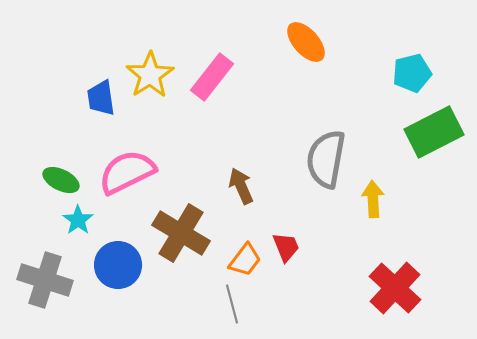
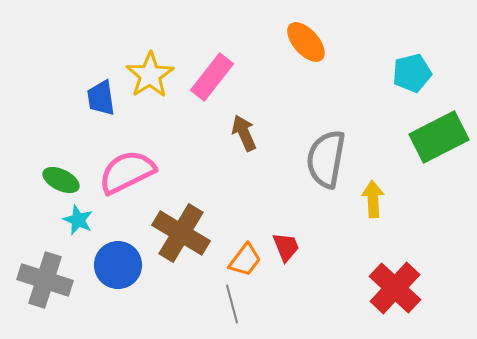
green rectangle: moved 5 px right, 5 px down
brown arrow: moved 3 px right, 53 px up
cyan star: rotated 12 degrees counterclockwise
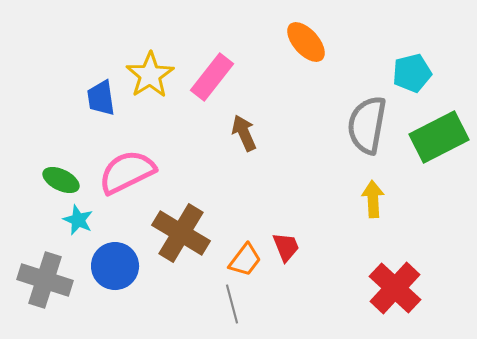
gray semicircle: moved 41 px right, 34 px up
blue circle: moved 3 px left, 1 px down
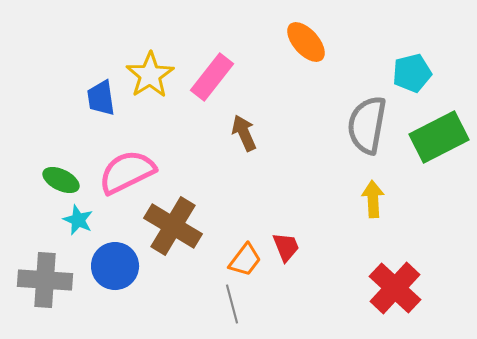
brown cross: moved 8 px left, 7 px up
gray cross: rotated 14 degrees counterclockwise
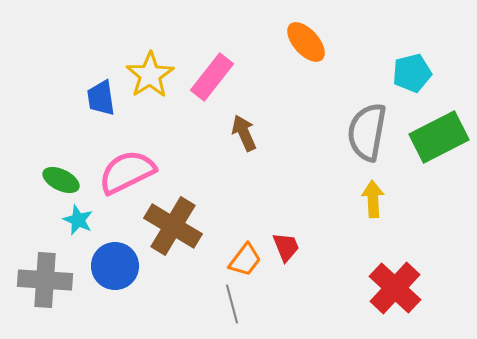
gray semicircle: moved 7 px down
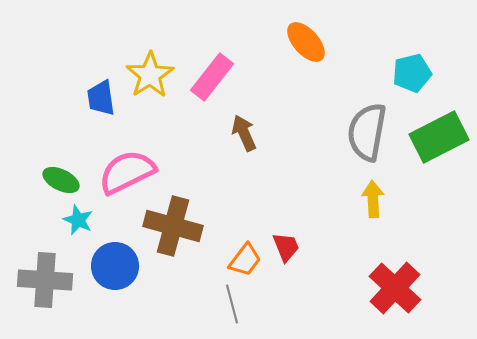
brown cross: rotated 16 degrees counterclockwise
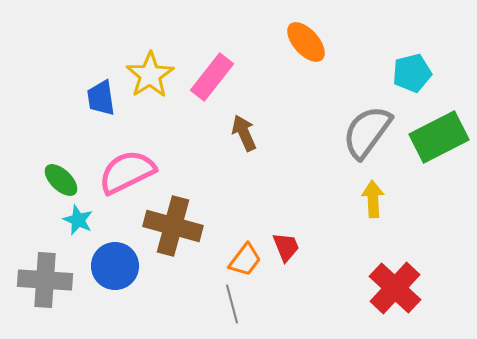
gray semicircle: rotated 26 degrees clockwise
green ellipse: rotated 18 degrees clockwise
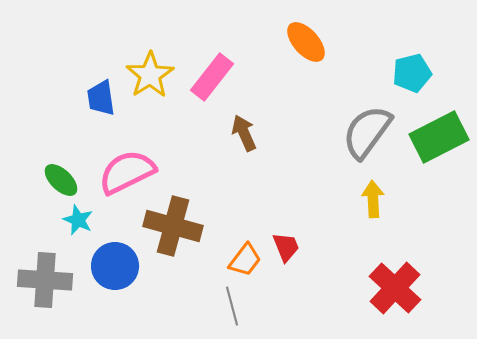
gray line: moved 2 px down
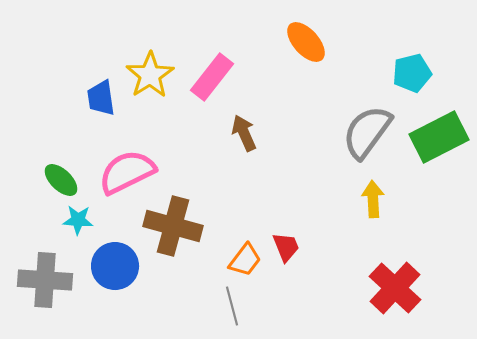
cyan star: rotated 20 degrees counterclockwise
